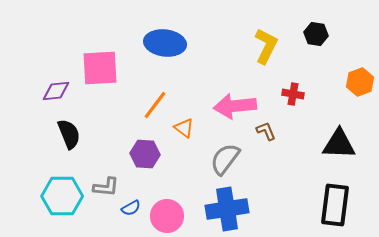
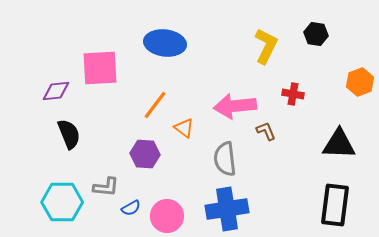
gray semicircle: rotated 44 degrees counterclockwise
cyan hexagon: moved 6 px down
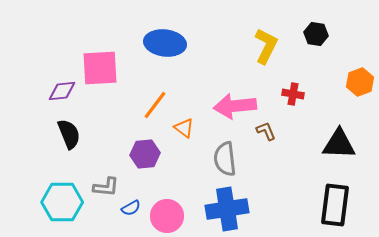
purple diamond: moved 6 px right
purple hexagon: rotated 8 degrees counterclockwise
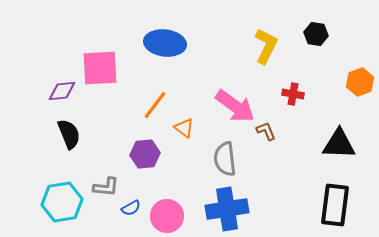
pink arrow: rotated 138 degrees counterclockwise
cyan hexagon: rotated 9 degrees counterclockwise
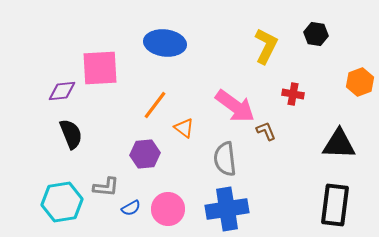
black semicircle: moved 2 px right
pink circle: moved 1 px right, 7 px up
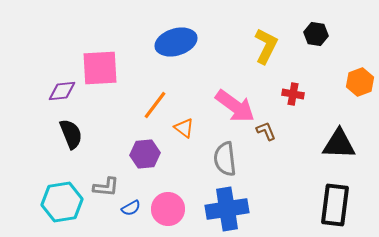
blue ellipse: moved 11 px right, 1 px up; rotated 24 degrees counterclockwise
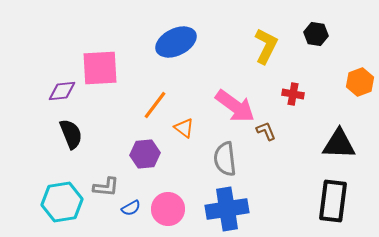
blue ellipse: rotated 9 degrees counterclockwise
black rectangle: moved 2 px left, 4 px up
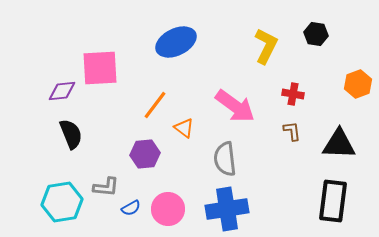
orange hexagon: moved 2 px left, 2 px down
brown L-shape: moved 26 px right; rotated 15 degrees clockwise
